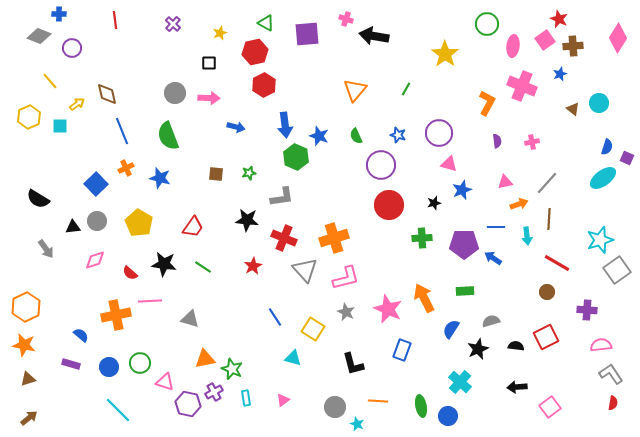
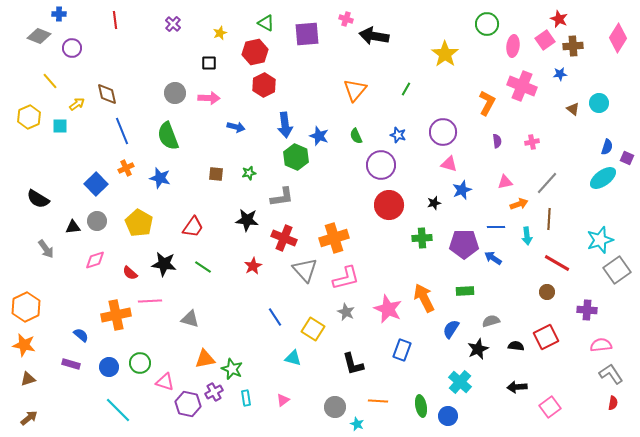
blue star at (560, 74): rotated 16 degrees clockwise
purple circle at (439, 133): moved 4 px right, 1 px up
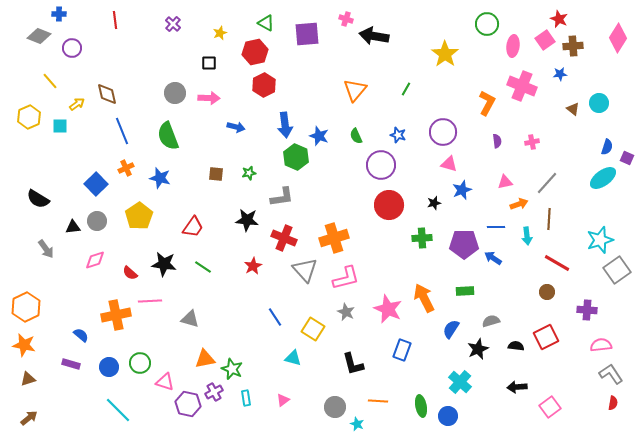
yellow pentagon at (139, 223): moved 7 px up; rotated 8 degrees clockwise
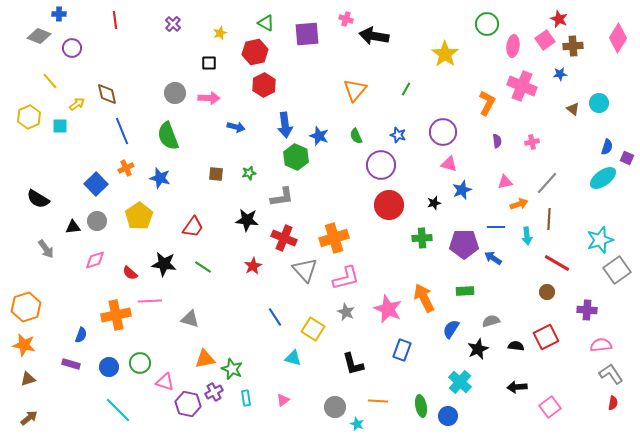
orange hexagon at (26, 307): rotated 8 degrees clockwise
blue semicircle at (81, 335): rotated 70 degrees clockwise
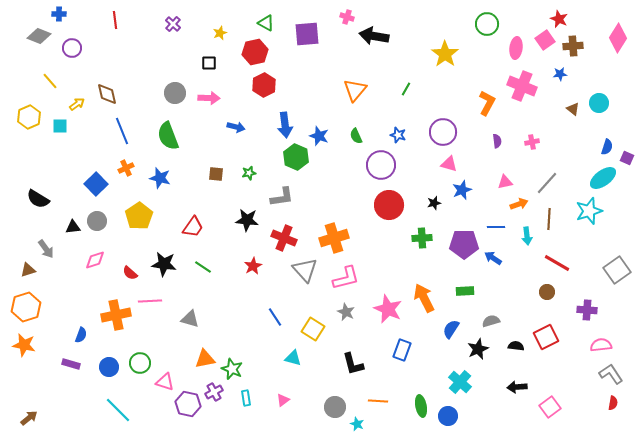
pink cross at (346, 19): moved 1 px right, 2 px up
pink ellipse at (513, 46): moved 3 px right, 2 px down
cyan star at (600, 240): moved 11 px left, 29 px up
brown triangle at (28, 379): moved 109 px up
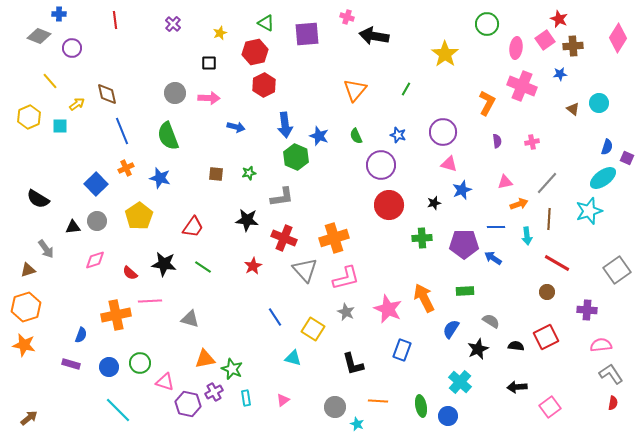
gray semicircle at (491, 321): rotated 48 degrees clockwise
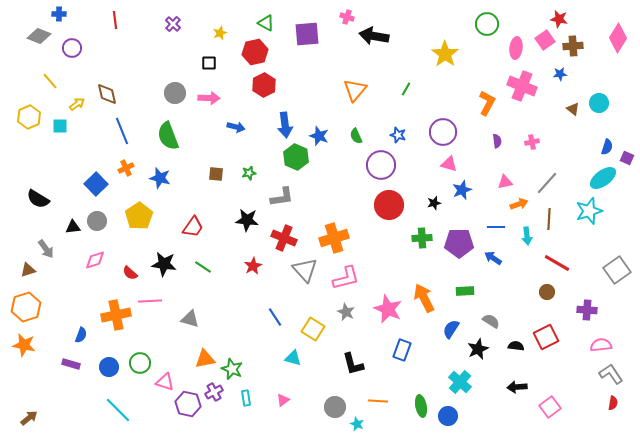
red star at (559, 19): rotated 12 degrees counterclockwise
purple pentagon at (464, 244): moved 5 px left, 1 px up
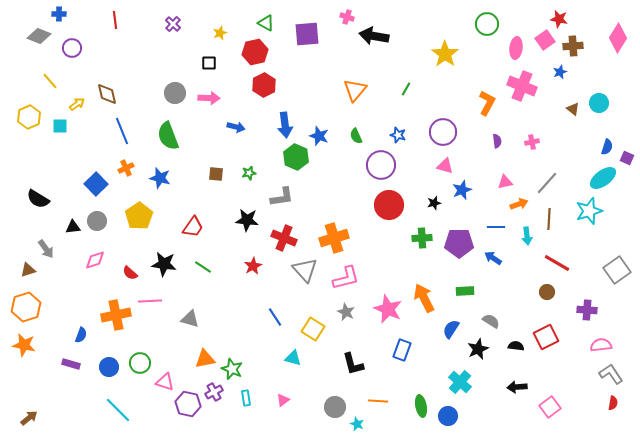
blue star at (560, 74): moved 2 px up; rotated 16 degrees counterclockwise
pink triangle at (449, 164): moved 4 px left, 2 px down
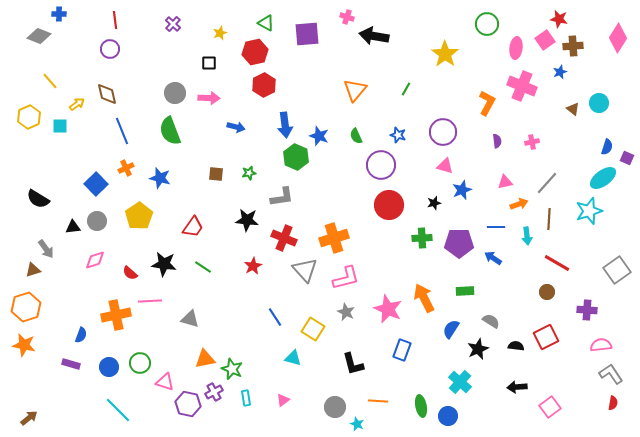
purple circle at (72, 48): moved 38 px right, 1 px down
green semicircle at (168, 136): moved 2 px right, 5 px up
brown triangle at (28, 270): moved 5 px right
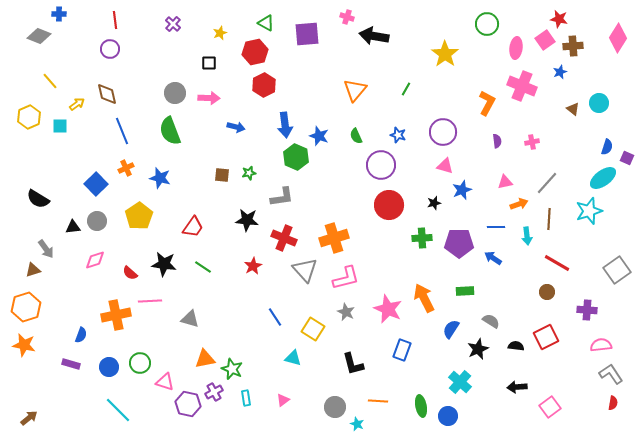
brown square at (216, 174): moved 6 px right, 1 px down
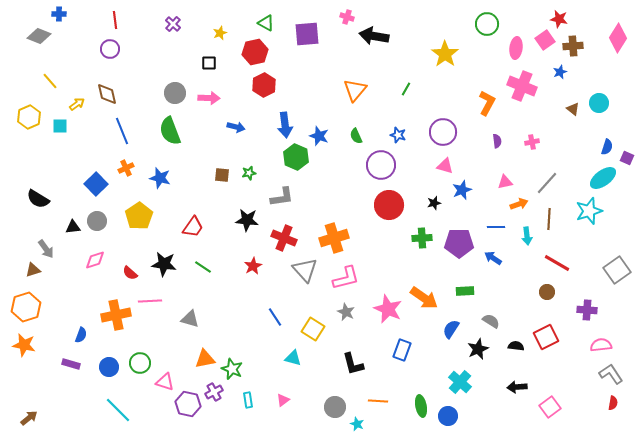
orange arrow at (424, 298): rotated 152 degrees clockwise
cyan rectangle at (246, 398): moved 2 px right, 2 px down
